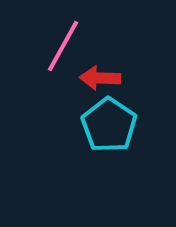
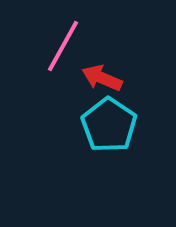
red arrow: moved 2 px right; rotated 21 degrees clockwise
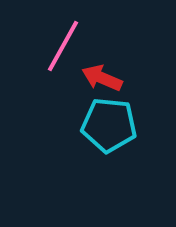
cyan pentagon: rotated 28 degrees counterclockwise
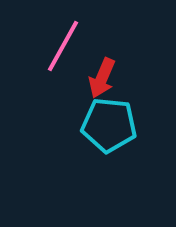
red arrow: rotated 90 degrees counterclockwise
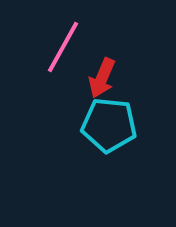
pink line: moved 1 px down
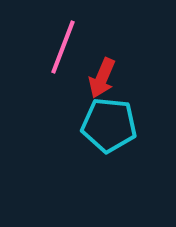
pink line: rotated 8 degrees counterclockwise
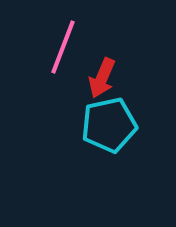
cyan pentagon: rotated 18 degrees counterclockwise
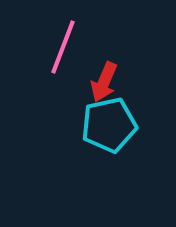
red arrow: moved 2 px right, 4 px down
